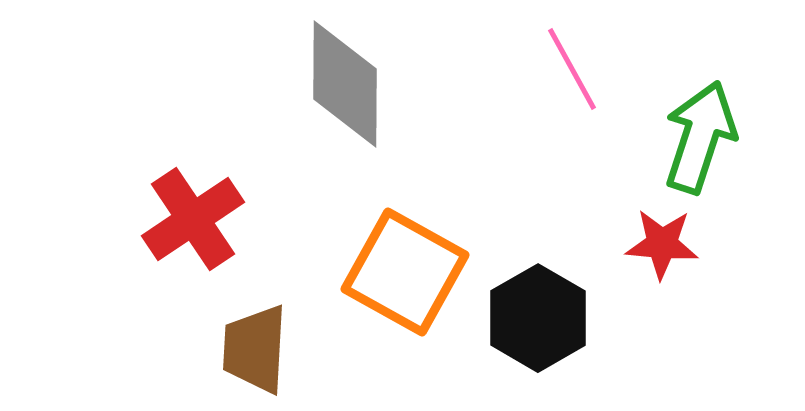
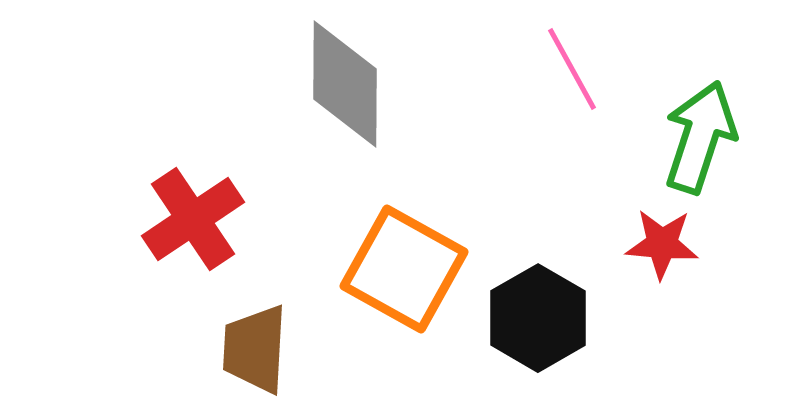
orange square: moved 1 px left, 3 px up
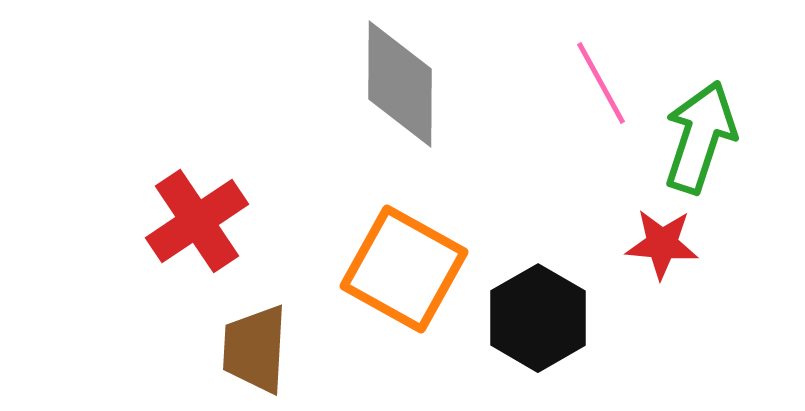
pink line: moved 29 px right, 14 px down
gray diamond: moved 55 px right
red cross: moved 4 px right, 2 px down
